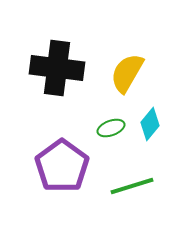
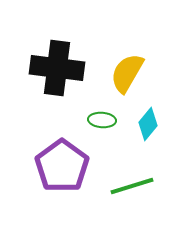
cyan diamond: moved 2 px left
green ellipse: moved 9 px left, 8 px up; rotated 24 degrees clockwise
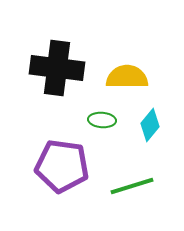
yellow semicircle: moved 4 px down; rotated 60 degrees clockwise
cyan diamond: moved 2 px right, 1 px down
purple pentagon: rotated 28 degrees counterclockwise
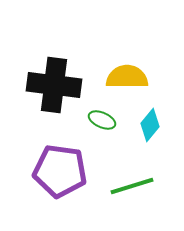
black cross: moved 3 px left, 17 px down
green ellipse: rotated 20 degrees clockwise
purple pentagon: moved 2 px left, 5 px down
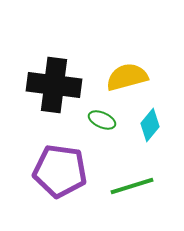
yellow semicircle: rotated 15 degrees counterclockwise
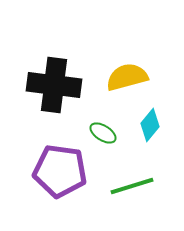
green ellipse: moved 1 px right, 13 px down; rotated 8 degrees clockwise
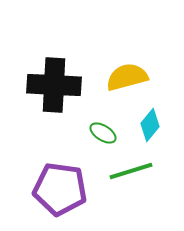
black cross: rotated 4 degrees counterclockwise
purple pentagon: moved 18 px down
green line: moved 1 px left, 15 px up
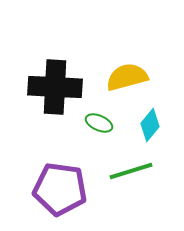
black cross: moved 1 px right, 2 px down
green ellipse: moved 4 px left, 10 px up; rotated 8 degrees counterclockwise
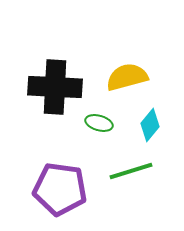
green ellipse: rotated 8 degrees counterclockwise
